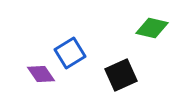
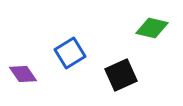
purple diamond: moved 18 px left
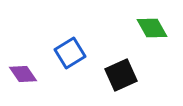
green diamond: rotated 48 degrees clockwise
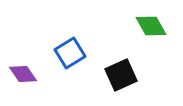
green diamond: moved 1 px left, 2 px up
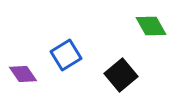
blue square: moved 4 px left, 2 px down
black square: rotated 16 degrees counterclockwise
